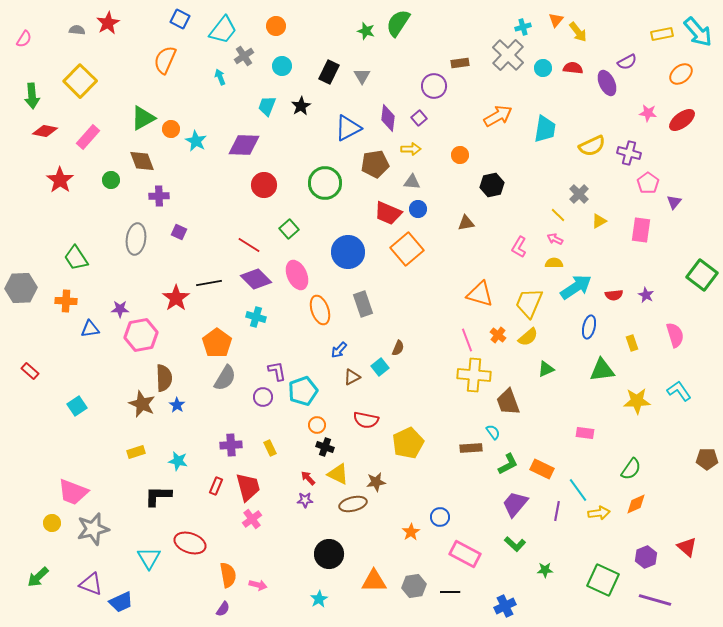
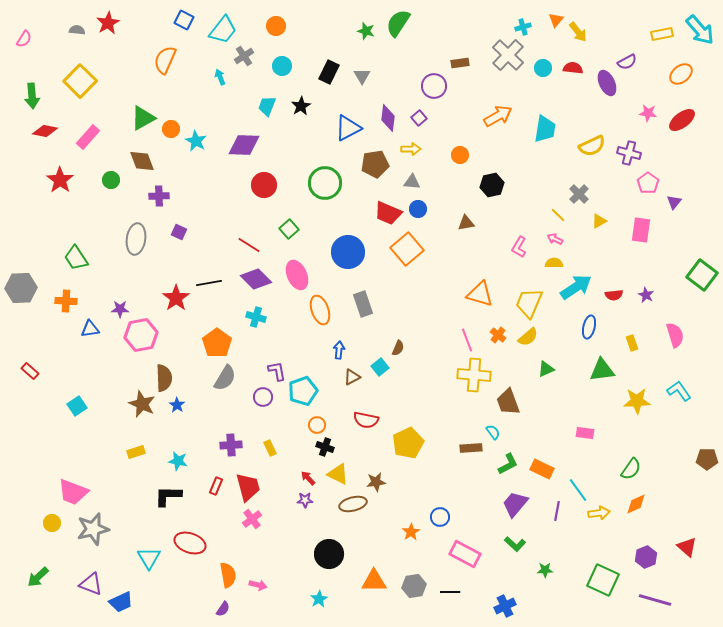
blue square at (180, 19): moved 4 px right, 1 px down
cyan arrow at (698, 32): moved 2 px right, 2 px up
blue arrow at (339, 350): rotated 144 degrees clockwise
black L-shape at (158, 496): moved 10 px right
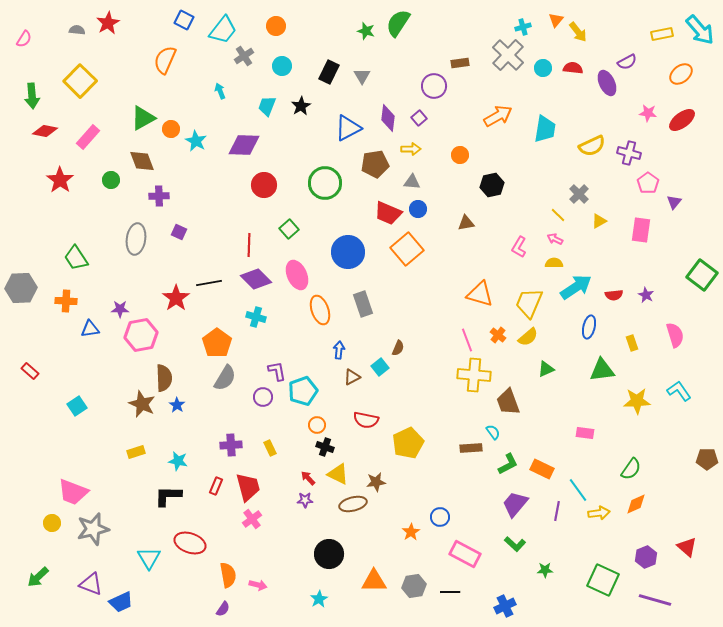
cyan arrow at (220, 77): moved 14 px down
red line at (249, 245): rotated 60 degrees clockwise
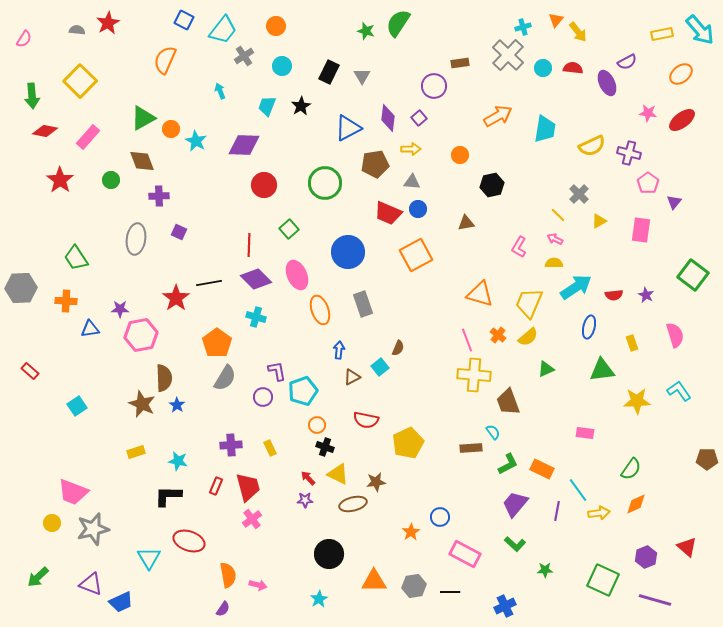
orange square at (407, 249): moved 9 px right, 6 px down; rotated 12 degrees clockwise
green square at (702, 275): moved 9 px left
red ellipse at (190, 543): moved 1 px left, 2 px up
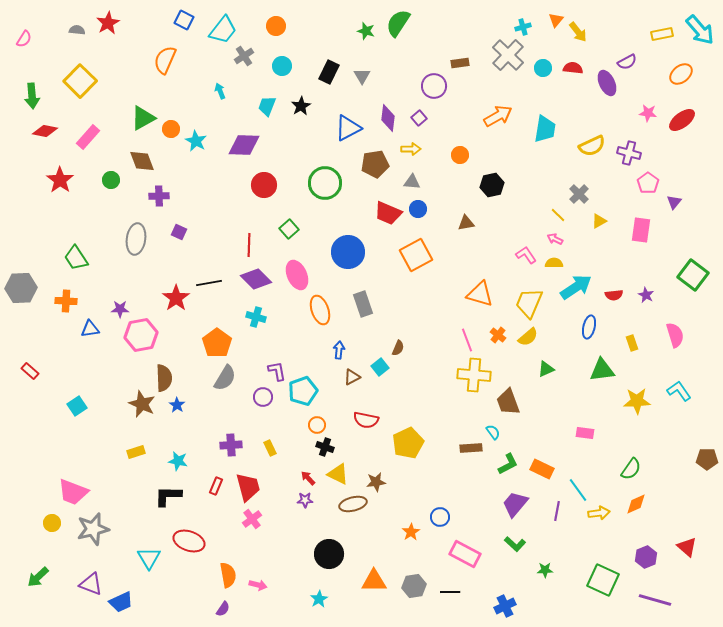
pink L-shape at (519, 247): moved 7 px right, 8 px down; rotated 115 degrees clockwise
